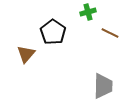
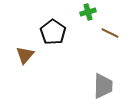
brown triangle: moved 1 px left, 1 px down
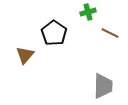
black pentagon: moved 1 px right, 1 px down
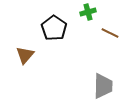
black pentagon: moved 5 px up
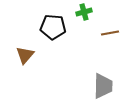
green cross: moved 4 px left
black pentagon: moved 1 px left, 1 px up; rotated 30 degrees counterclockwise
brown line: rotated 36 degrees counterclockwise
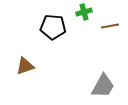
brown line: moved 7 px up
brown triangle: moved 11 px down; rotated 30 degrees clockwise
gray trapezoid: rotated 28 degrees clockwise
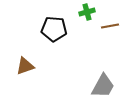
green cross: moved 3 px right
black pentagon: moved 1 px right, 2 px down
